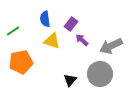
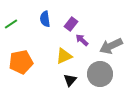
green line: moved 2 px left, 7 px up
yellow triangle: moved 12 px right, 15 px down; rotated 42 degrees counterclockwise
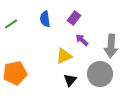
purple rectangle: moved 3 px right, 6 px up
gray arrow: rotated 60 degrees counterclockwise
orange pentagon: moved 6 px left, 11 px down
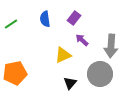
yellow triangle: moved 1 px left, 1 px up
black triangle: moved 3 px down
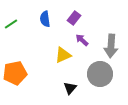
black triangle: moved 5 px down
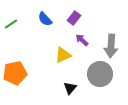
blue semicircle: rotated 35 degrees counterclockwise
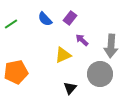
purple rectangle: moved 4 px left
orange pentagon: moved 1 px right, 1 px up
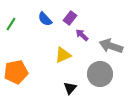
green line: rotated 24 degrees counterclockwise
purple arrow: moved 5 px up
gray arrow: rotated 105 degrees clockwise
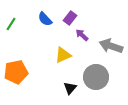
gray circle: moved 4 px left, 3 px down
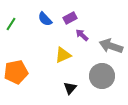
purple rectangle: rotated 24 degrees clockwise
gray circle: moved 6 px right, 1 px up
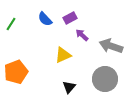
orange pentagon: rotated 10 degrees counterclockwise
gray circle: moved 3 px right, 3 px down
black triangle: moved 1 px left, 1 px up
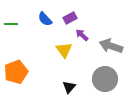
green line: rotated 56 degrees clockwise
yellow triangle: moved 1 px right, 5 px up; rotated 42 degrees counterclockwise
